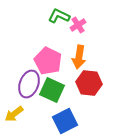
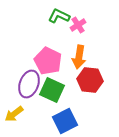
red hexagon: moved 1 px right, 3 px up
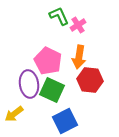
green L-shape: rotated 40 degrees clockwise
purple ellipse: rotated 28 degrees counterclockwise
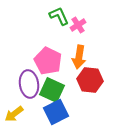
blue square: moved 9 px left, 9 px up
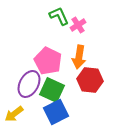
purple ellipse: rotated 36 degrees clockwise
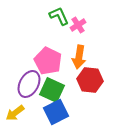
yellow arrow: moved 1 px right, 1 px up
